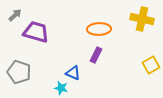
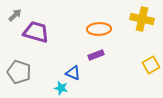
purple rectangle: rotated 42 degrees clockwise
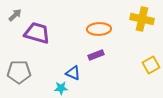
purple trapezoid: moved 1 px right, 1 px down
gray pentagon: rotated 20 degrees counterclockwise
cyan star: rotated 16 degrees counterclockwise
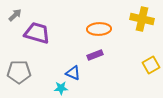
purple rectangle: moved 1 px left
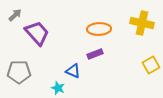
yellow cross: moved 4 px down
purple trapezoid: rotated 32 degrees clockwise
purple rectangle: moved 1 px up
blue triangle: moved 2 px up
cyan star: moved 3 px left; rotated 24 degrees clockwise
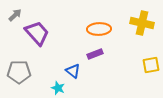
yellow square: rotated 18 degrees clockwise
blue triangle: rotated 14 degrees clockwise
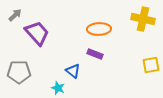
yellow cross: moved 1 px right, 4 px up
purple rectangle: rotated 42 degrees clockwise
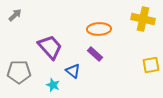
purple trapezoid: moved 13 px right, 14 px down
purple rectangle: rotated 21 degrees clockwise
cyan star: moved 5 px left, 3 px up
